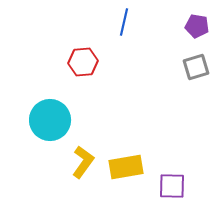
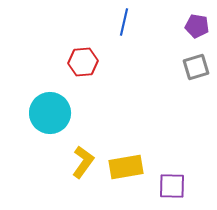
cyan circle: moved 7 px up
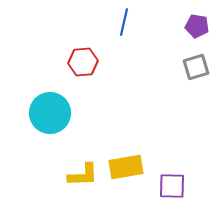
yellow L-shape: moved 13 px down; rotated 52 degrees clockwise
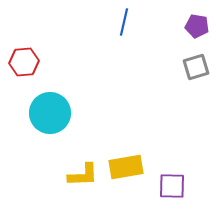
red hexagon: moved 59 px left
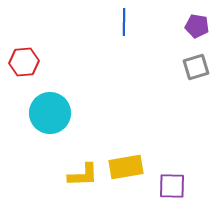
blue line: rotated 12 degrees counterclockwise
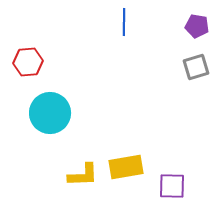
red hexagon: moved 4 px right
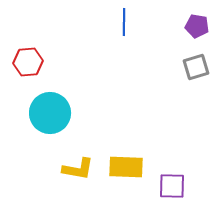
yellow rectangle: rotated 12 degrees clockwise
yellow L-shape: moved 5 px left, 6 px up; rotated 12 degrees clockwise
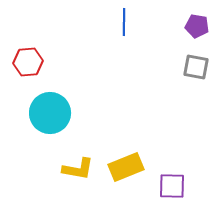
gray square: rotated 28 degrees clockwise
yellow rectangle: rotated 24 degrees counterclockwise
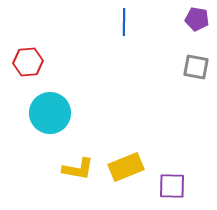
purple pentagon: moved 7 px up
